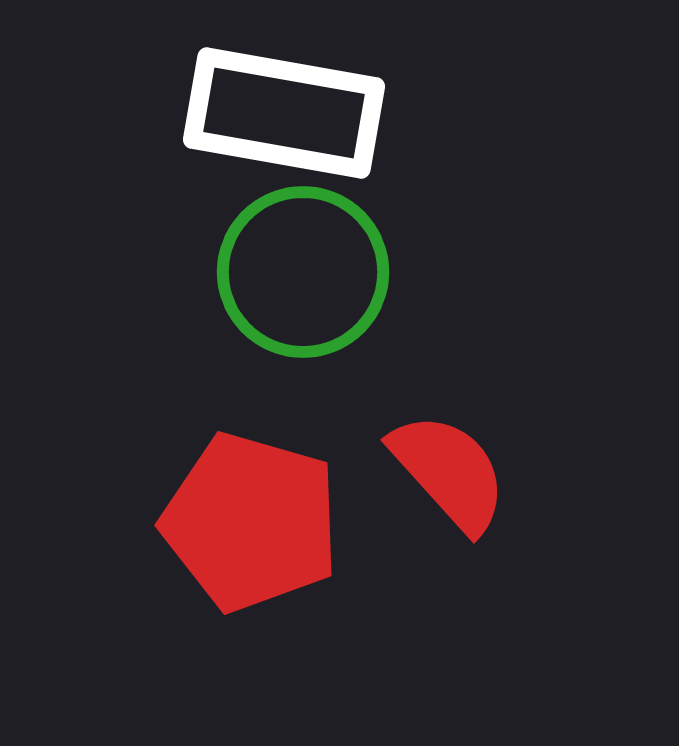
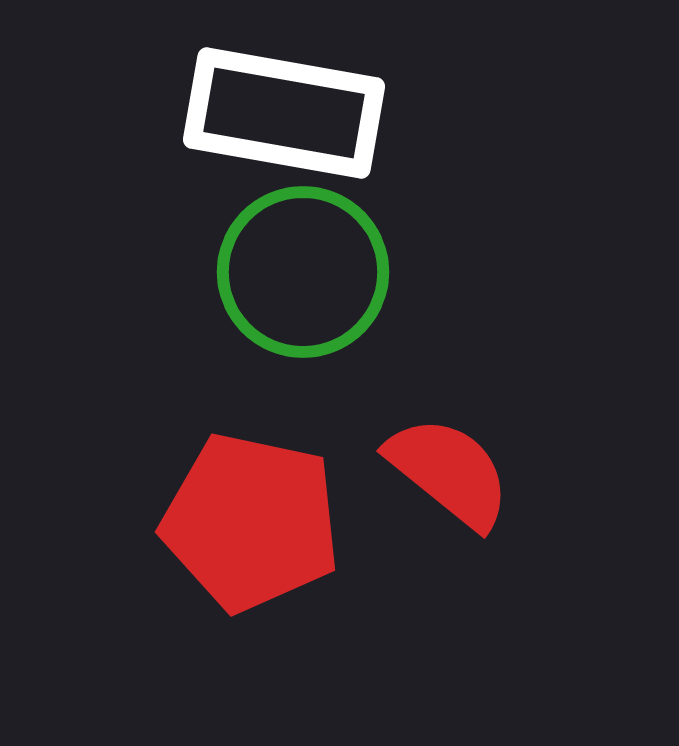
red semicircle: rotated 9 degrees counterclockwise
red pentagon: rotated 4 degrees counterclockwise
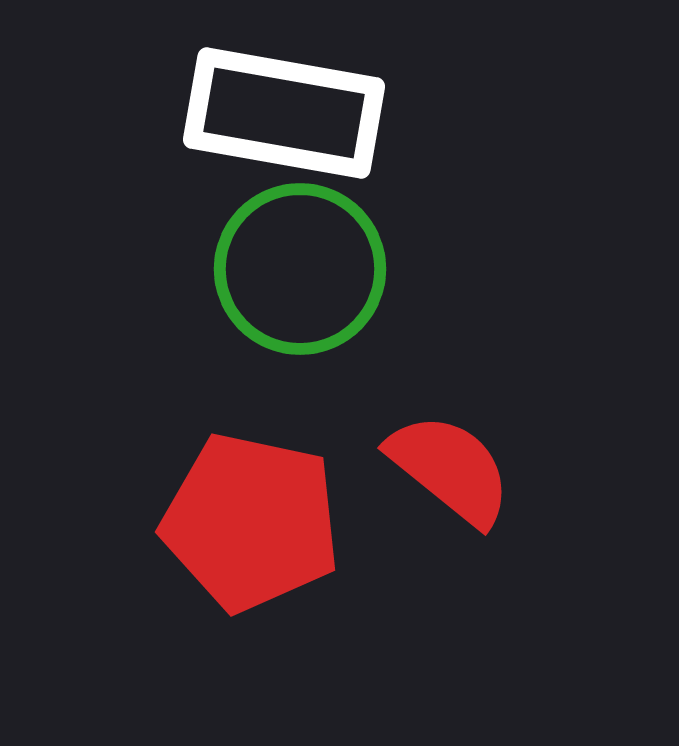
green circle: moved 3 px left, 3 px up
red semicircle: moved 1 px right, 3 px up
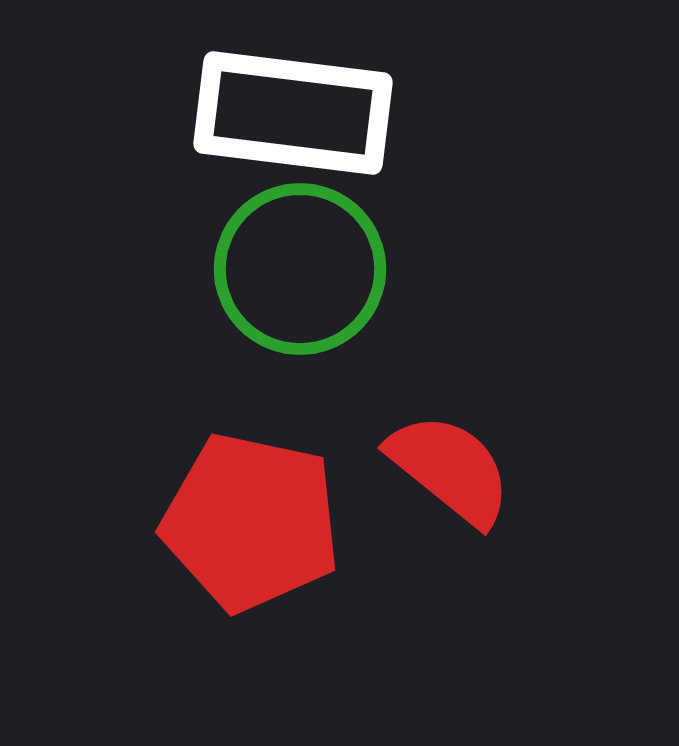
white rectangle: moved 9 px right; rotated 3 degrees counterclockwise
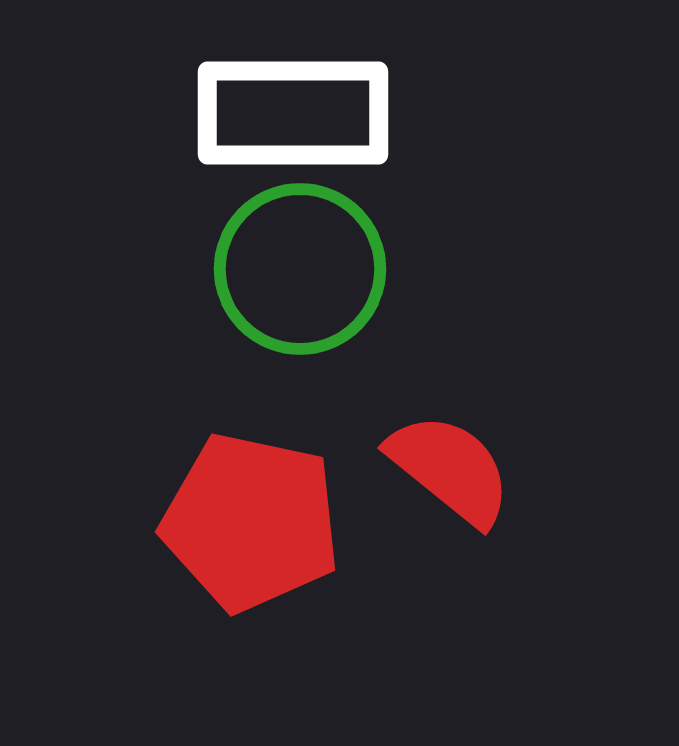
white rectangle: rotated 7 degrees counterclockwise
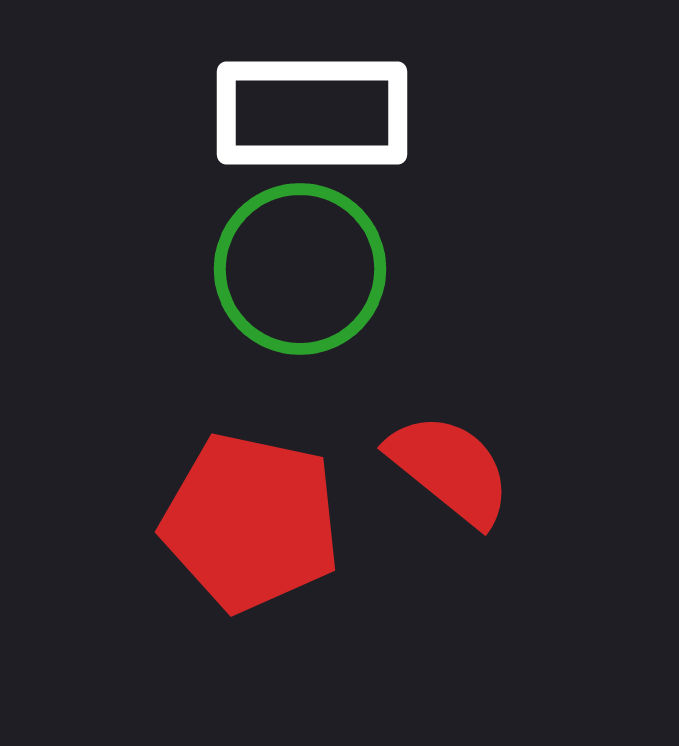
white rectangle: moved 19 px right
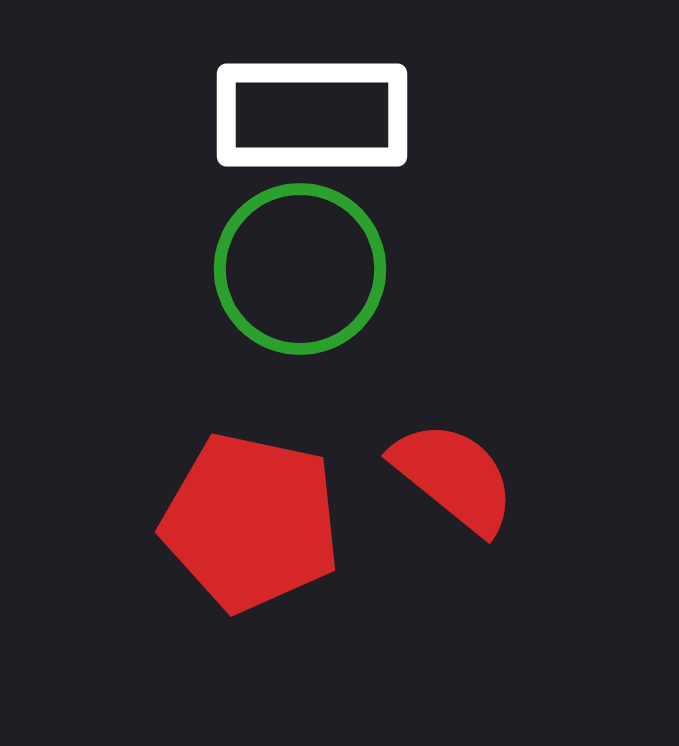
white rectangle: moved 2 px down
red semicircle: moved 4 px right, 8 px down
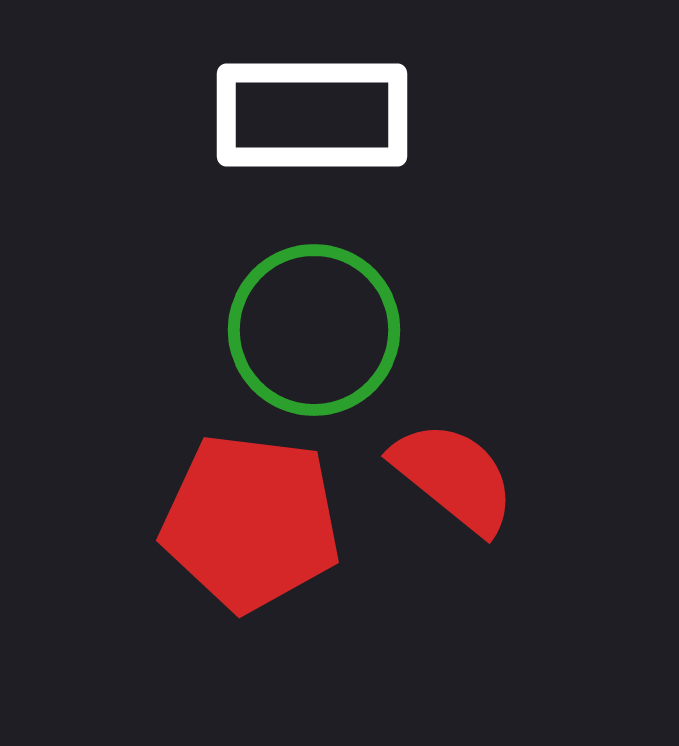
green circle: moved 14 px right, 61 px down
red pentagon: rotated 5 degrees counterclockwise
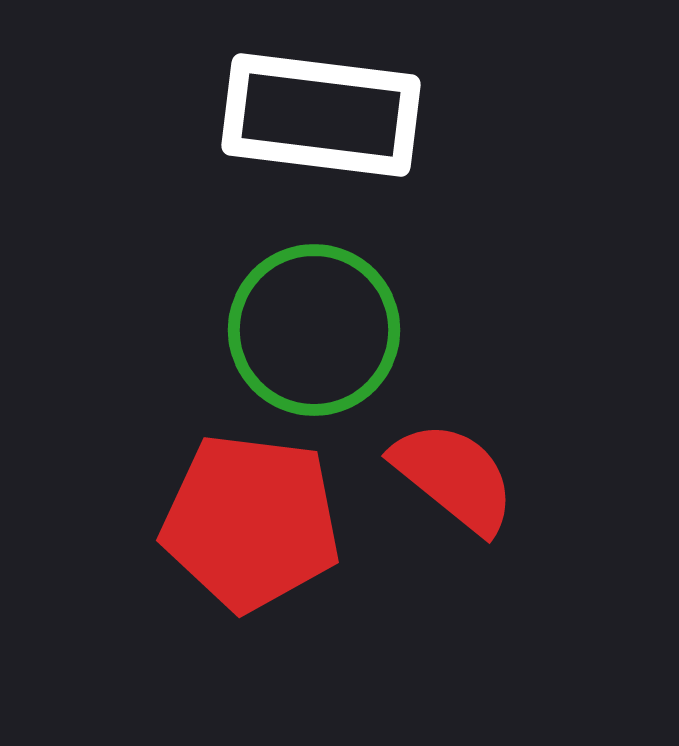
white rectangle: moved 9 px right; rotated 7 degrees clockwise
